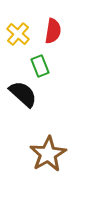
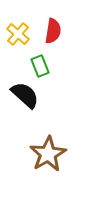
black semicircle: moved 2 px right, 1 px down
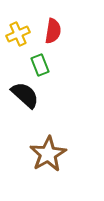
yellow cross: rotated 25 degrees clockwise
green rectangle: moved 1 px up
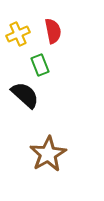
red semicircle: rotated 20 degrees counterclockwise
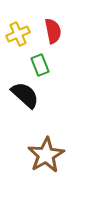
brown star: moved 2 px left, 1 px down
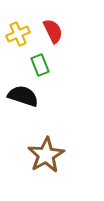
red semicircle: rotated 15 degrees counterclockwise
black semicircle: moved 2 px left, 1 px down; rotated 24 degrees counterclockwise
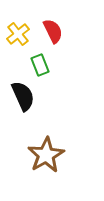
yellow cross: rotated 15 degrees counterclockwise
black semicircle: rotated 48 degrees clockwise
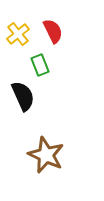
brown star: rotated 18 degrees counterclockwise
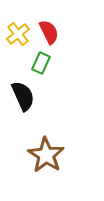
red semicircle: moved 4 px left, 1 px down
green rectangle: moved 1 px right, 2 px up; rotated 45 degrees clockwise
brown star: rotated 9 degrees clockwise
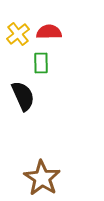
red semicircle: rotated 65 degrees counterclockwise
green rectangle: rotated 25 degrees counterclockwise
brown star: moved 4 px left, 23 px down
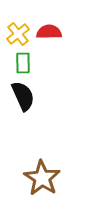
green rectangle: moved 18 px left
